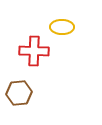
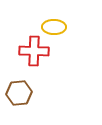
yellow ellipse: moved 8 px left
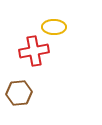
red cross: rotated 12 degrees counterclockwise
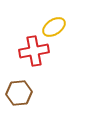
yellow ellipse: rotated 35 degrees counterclockwise
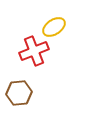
red cross: rotated 12 degrees counterclockwise
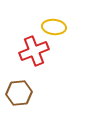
yellow ellipse: rotated 40 degrees clockwise
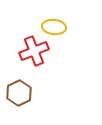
brown hexagon: rotated 20 degrees counterclockwise
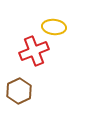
brown hexagon: moved 2 px up
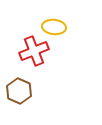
brown hexagon: rotated 10 degrees counterclockwise
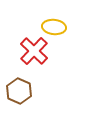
red cross: rotated 24 degrees counterclockwise
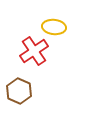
red cross: rotated 12 degrees clockwise
